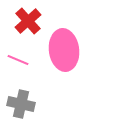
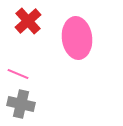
pink ellipse: moved 13 px right, 12 px up
pink line: moved 14 px down
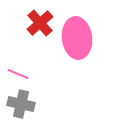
red cross: moved 12 px right, 2 px down
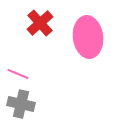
pink ellipse: moved 11 px right, 1 px up
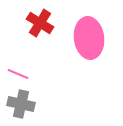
red cross: rotated 16 degrees counterclockwise
pink ellipse: moved 1 px right, 1 px down
